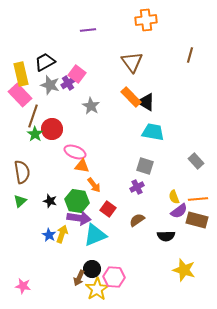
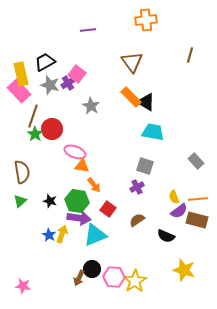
pink rectangle at (20, 95): moved 1 px left, 4 px up
black semicircle at (166, 236): rotated 24 degrees clockwise
yellow star at (97, 289): moved 38 px right, 8 px up
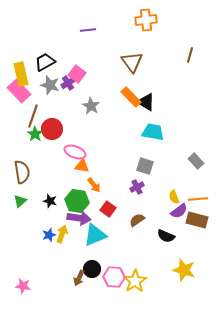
blue star at (49, 235): rotated 24 degrees clockwise
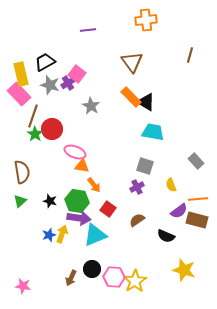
pink rectangle at (19, 91): moved 3 px down
yellow semicircle at (174, 197): moved 3 px left, 12 px up
brown arrow at (79, 278): moved 8 px left
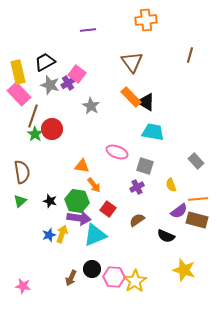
yellow rectangle at (21, 74): moved 3 px left, 2 px up
pink ellipse at (75, 152): moved 42 px right
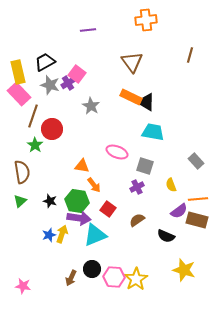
orange rectangle at (131, 97): rotated 20 degrees counterclockwise
green star at (35, 134): moved 11 px down
yellow star at (135, 281): moved 1 px right, 2 px up
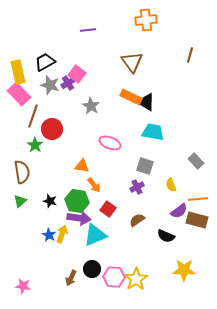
pink ellipse at (117, 152): moved 7 px left, 9 px up
blue star at (49, 235): rotated 24 degrees counterclockwise
yellow star at (184, 270): rotated 15 degrees counterclockwise
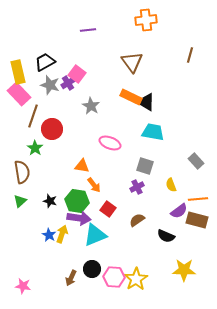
green star at (35, 145): moved 3 px down
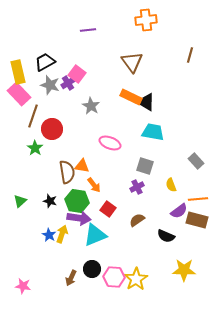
brown semicircle at (22, 172): moved 45 px right
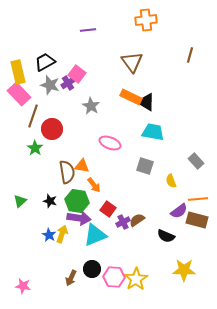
yellow semicircle at (171, 185): moved 4 px up
purple cross at (137, 187): moved 14 px left, 35 px down
